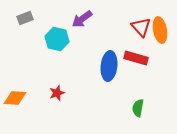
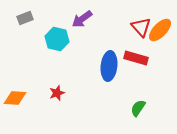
orange ellipse: rotated 55 degrees clockwise
green semicircle: rotated 24 degrees clockwise
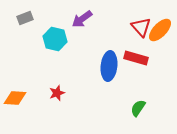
cyan hexagon: moved 2 px left
